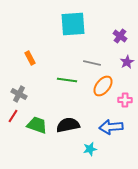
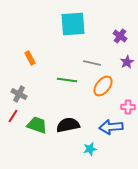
pink cross: moved 3 px right, 7 px down
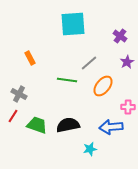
gray line: moved 3 px left; rotated 54 degrees counterclockwise
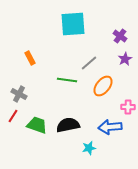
purple star: moved 2 px left, 3 px up
blue arrow: moved 1 px left
cyan star: moved 1 px left, 1 px up
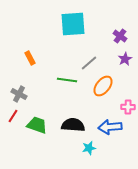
black semicircle: moved 5 px right; rotated 15 degrees clockwise
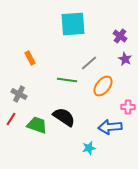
purple star: rotated 16 degrees counterclockwise
red line: moved 2 px left, 3 px down
black semicircle: moved 9 px left, 8 px up; rotated 30 degrees clockwise
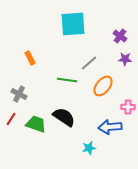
purple star: rotated 24 degrees counterclockwise
green trapezoid: moved 1 px left, 1 px up
